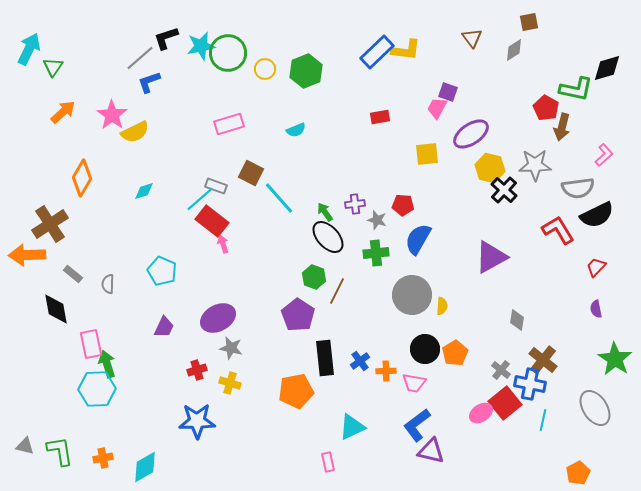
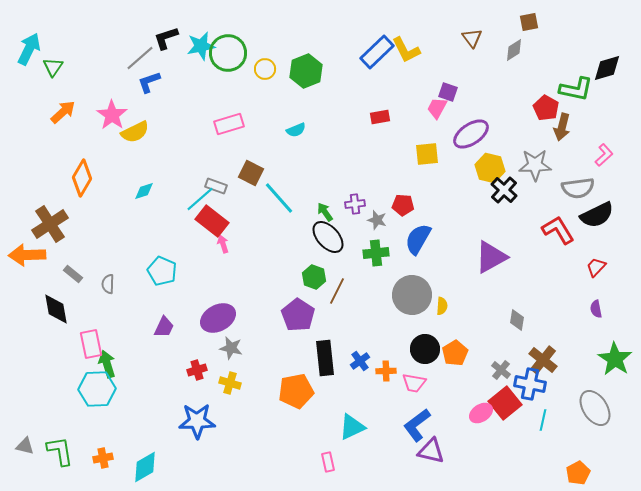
yellow L-shape at (406, 50): rotated 56 degrees clockwise
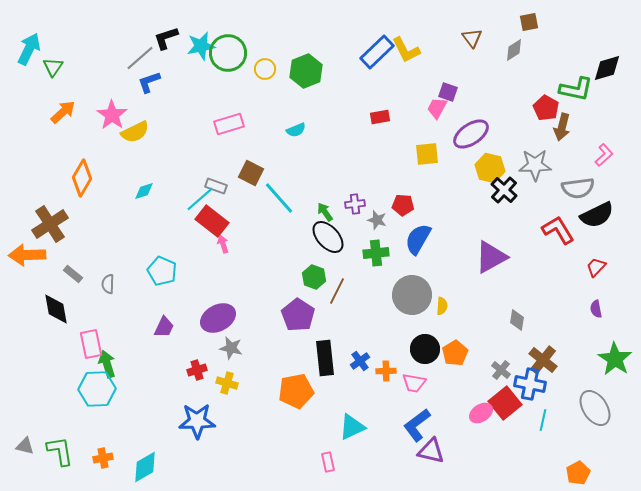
yellow cross at (230, 383): moved 3 px left
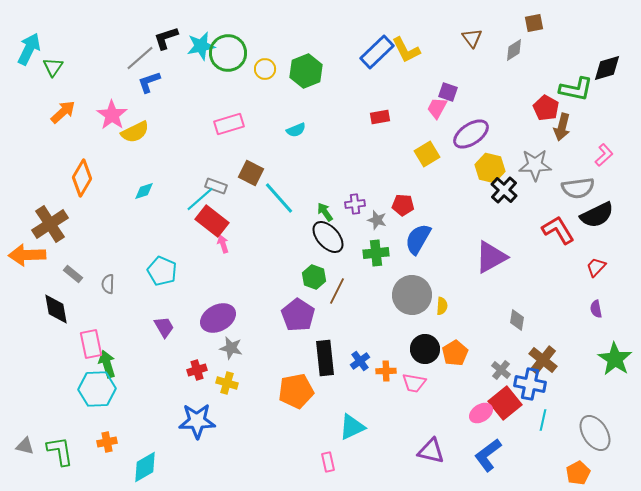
brown square at (529, 22): moved 5 px right, 1 px down
yellow square at (427, 154): rotated 25 degrees counterclockwise
purple trapezoid at (164, 327): rotated 55 degrees counterclockwise
gray ellipse at (595, 408): moved 25 px down
blue L-shape at (417, 425): moved 71 px right, 30 px down
orange cross at (103, 458): moved 4 px right, 16 px up
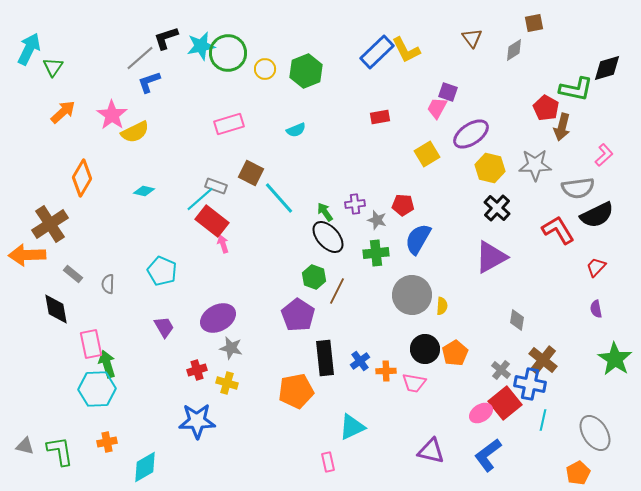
black cross at (504, 190): moved 7 px left, 18 px down
cyan diamond at (144, 191): rotated 30 degrees clockwise
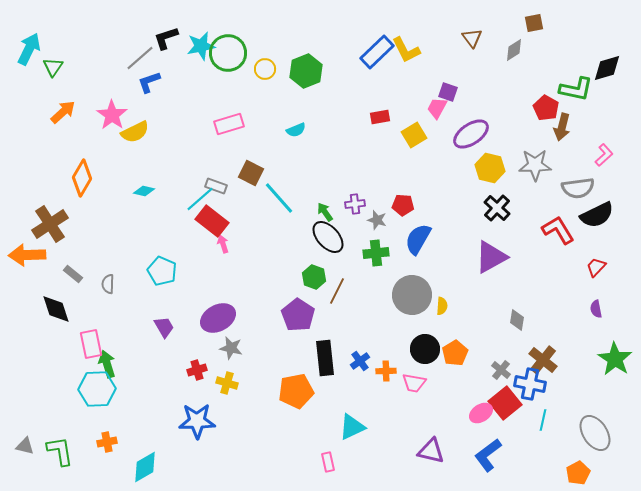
yellow square at (427, 154): moved 13 px left, 19 px up
black diamond at (56, 309): rotated 8 degrees counterclockwise
